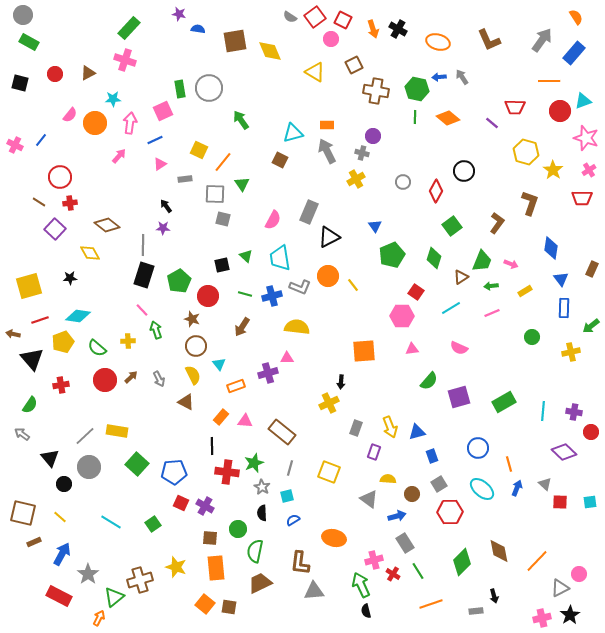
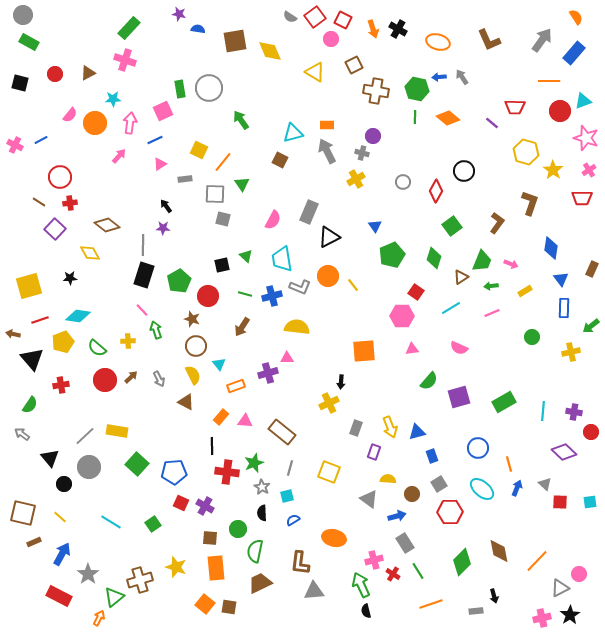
blue line at (41, 140): rotated 24 degrees clockwise
cyan trapezoid at (280, 258): moved 2 px right, 1 px down
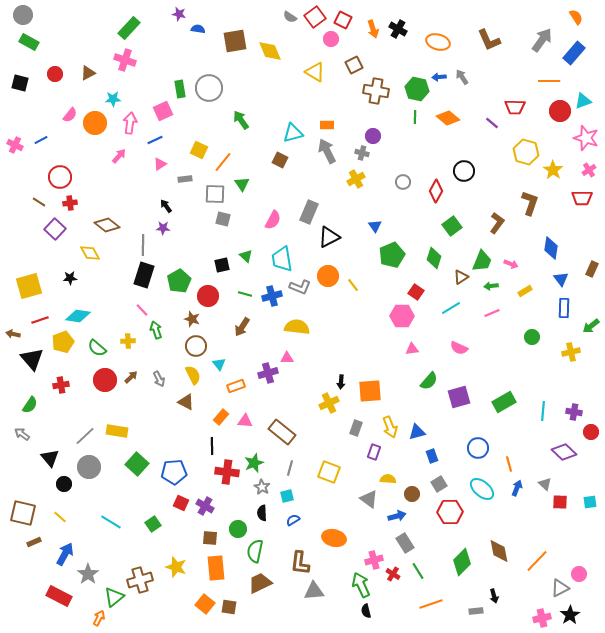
orange square at (364, 351): moved 6 px right, 40 px down
blue arrow at (62, 554): moved 3 px right
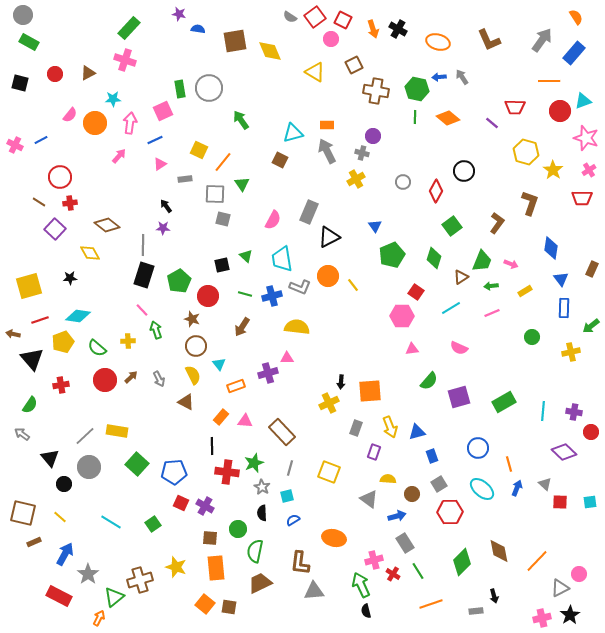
brown rectangle at (282, 432): rotated 8 degrees clockwise
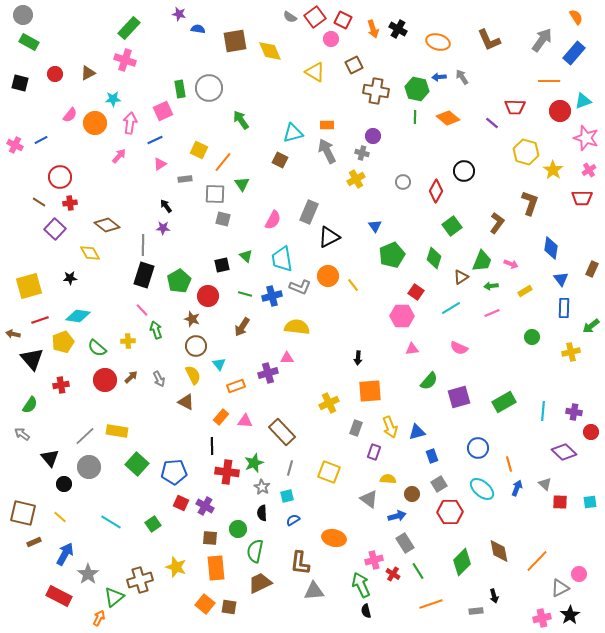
black arrow at (341, 382): moved 17 px right, 24 px up
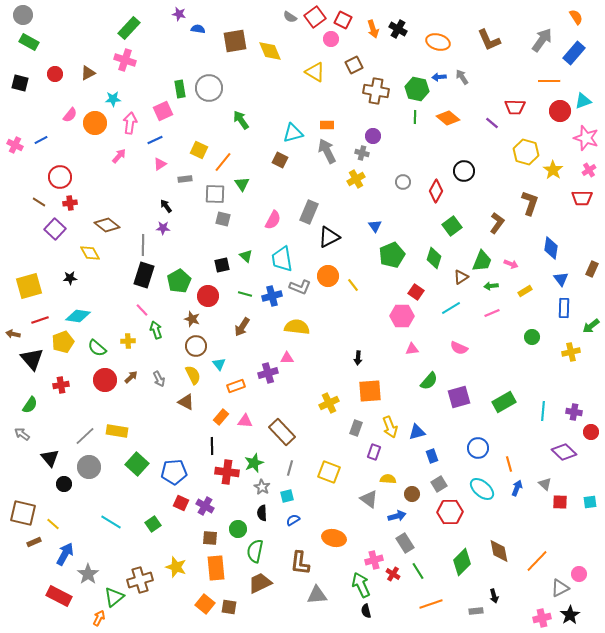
yellow line at (60, 517): moved 7 px left, 7 px down
gray triangle at (314, 591): moved 3 px right, 4 px down
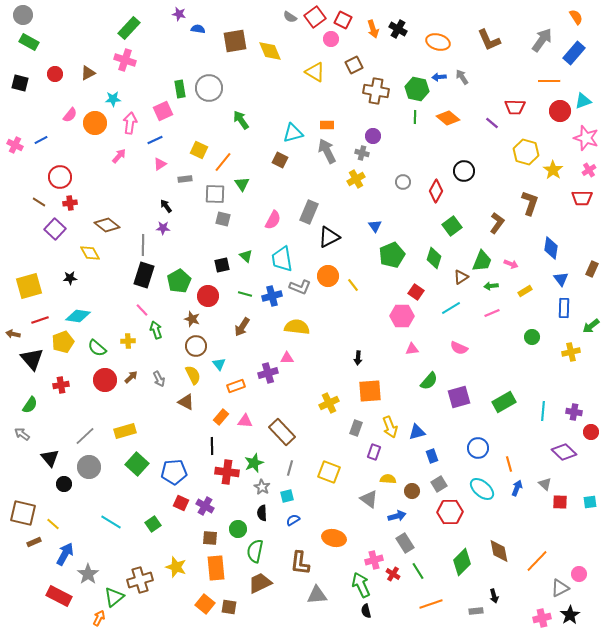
yellow rectangle at (117, 431): moved 8 px right; rotated 25 degrees counterclockwise
brown circle at (412, 494): moved 3 px up
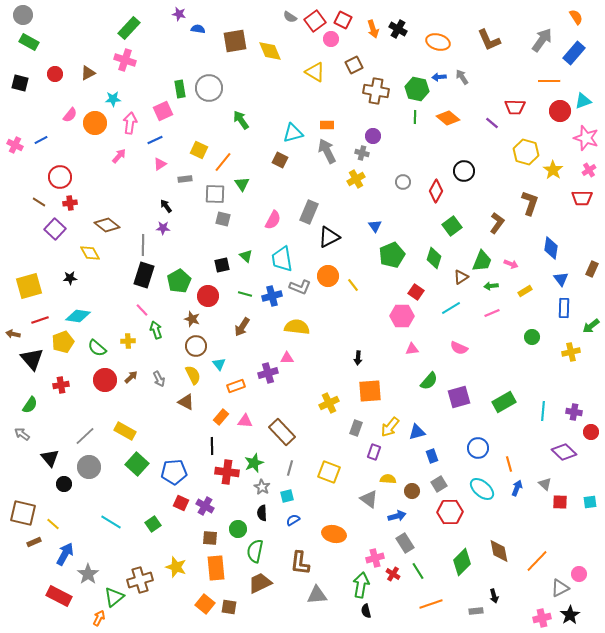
red square at (315, 17): moved 4 px down
yellow arrow at (390, 427): rotated 60 degrees clockwise
yellow rectangle at (125, 431): rotated 45 degrees clockwise
orange ellipse at (334, 538): moved 4 px up
pink cross at (374, 560): moved 1 px right, 2 px up
green arrow at (361, 585): rotated 35 degrees clockwise
